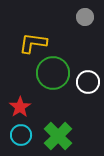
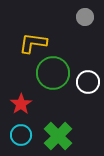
red star: moved 1 px right, 3 px up
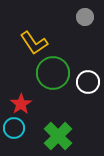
yellow L-shape: moved 1 px right; rotated 132 degrees counterclockwise
cyan circle: moved 7 px left, 7 px up
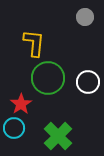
yellow L-shape: rotated 140 degrees counterclockwise
green circle: moved 5 px left, 5 px down
